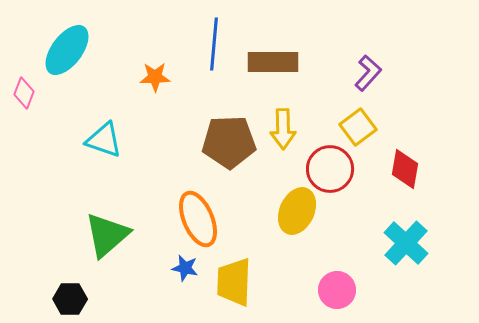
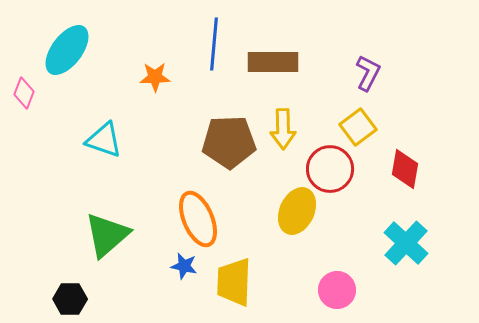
purple L-shape: rotated 15 degrees counterclockwise
blue star: moved 1 px left, 2 px up
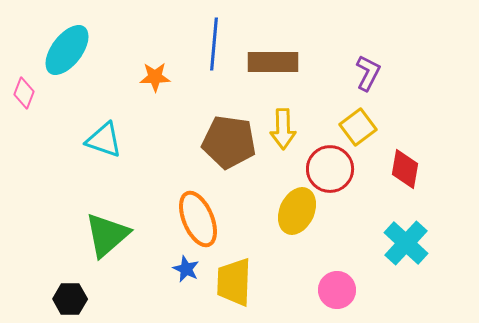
brown pentagon: rotated 10 degrees clockwise
blue star: moved 2 px right, 3 px down; rotated 12 degrees clockwise
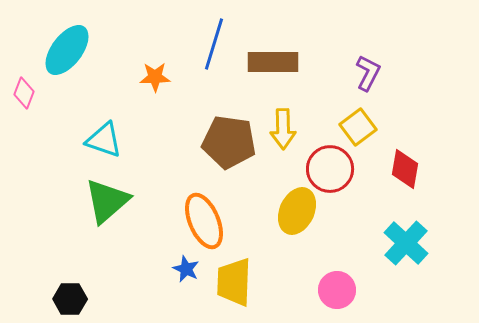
blue line: rotated 12 degrees clockwise
orange ellipse: moved 6 px right, 2 px down
green triangle: moved 34 px up
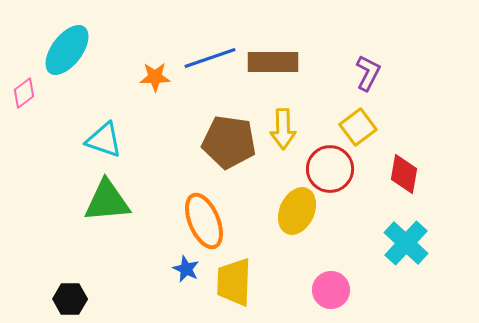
blue line: moved 4 px left, 14 px down; rotated 54 degrees clockwise
pink diamond: rotated 32 degrees clockwise
red diamond: moved 1 px left, 5 px down
green triangle: rotated 36 degrees clockwise
pink circle: moved 6 px left
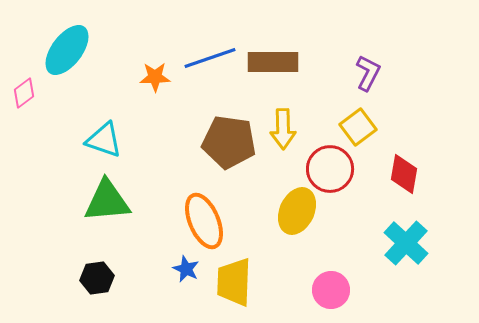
black hexagon: moved 27 px right, 21 px up; rotated 8 degrees counterclockwise
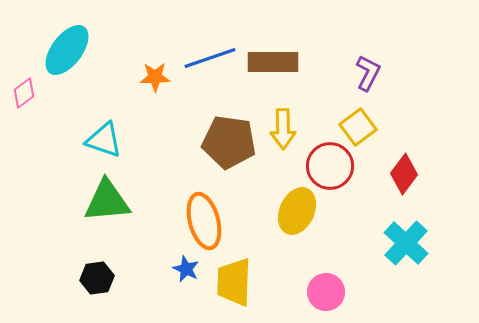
red circle: moved 3 px up
red diamond: rotated 27 degrees clockwise
orange ellipse: rotated 8 degrees clockwise
pink circle: moved 5 px left, 2 px down
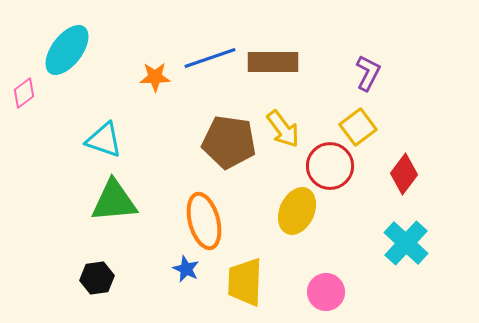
yellow arrow: rotated 36 degrees counterclockwise
green triangle: moved 7 px right
yellow trapezoid: moved 11 px right
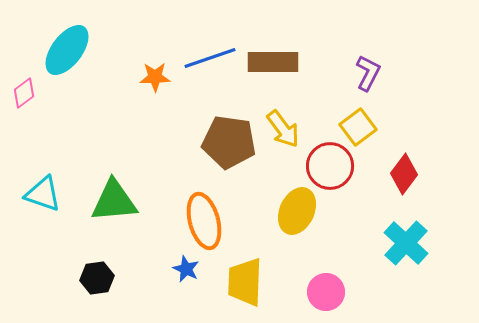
cyan triangle: moved 61 px left, 54 px down
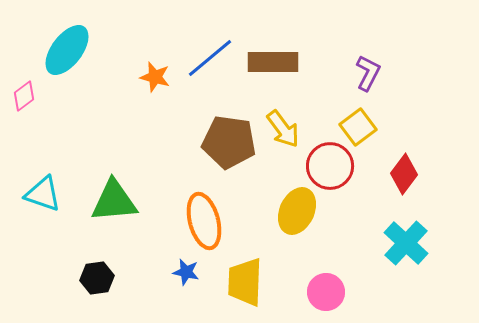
blue line: rotated 21 degrees counterclockwise
orange star: rotated 16 degrees clockwise
pink diamond: moved 3 px down
blue star: moved 3 px down; rotated 12 degrees counterclockwise
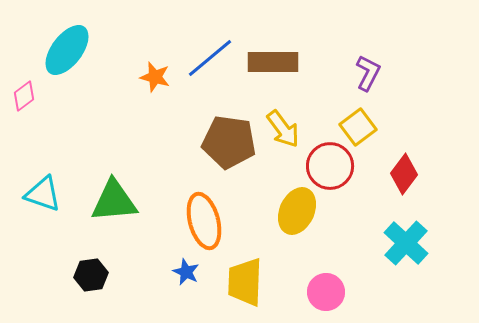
blue star: rotated 12 degrees clockwise
black hexagon: moved 6 px left, 3 px up
